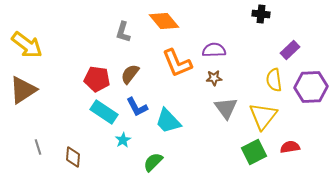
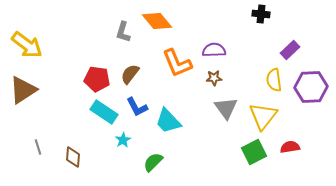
orange diamond: moved 7 px left
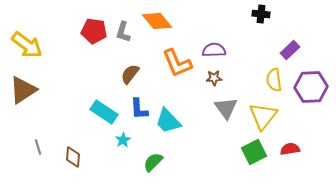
red pentagon: moved 3 px left, 48 px up
blue L-shape: moved 2 px right, 2 px down; rotated 25 degrees clockwise
red semicircle: moved 2 px down
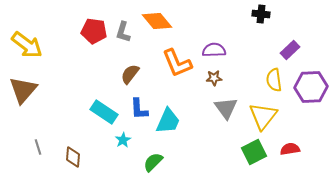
brown triangle: rotated 16 degrees counterclockwise
cyan trapezoid: rotated 112 degrees counterclockwise
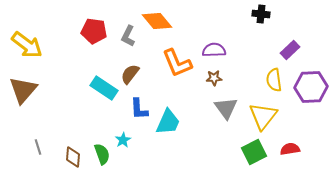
gray L-shape: moved 5 px right, 4 px down; rotated 10 degrees clockwise
cyan rectangle: moved 24 px up
cyan trapezoid: moved 1 px down
green semicircle: moved 51 px left, 8 px up; rotated 115 degrees clockwise
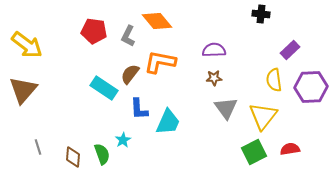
orange L-shape: moved 17 px left, 1 px up; rotated 124 degrees clockwise
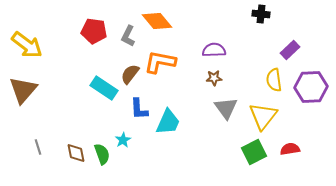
brown diamond: moved 3 px right, 4 px up; rotated 15 degrees counterclockwise
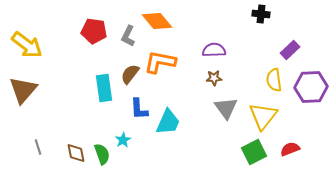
cyan rectangle: rotated 48 degrees clockwise
red semicircle: rotated 12 degrees counterclockwise
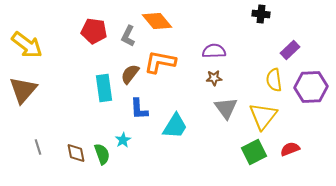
purple semicircle: moved 1 px down
cyan trapezoid: moved 7 px right, 4 px down; rotated 8 degrees clockwise
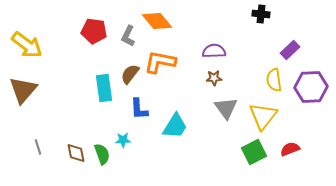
cyan star: rotated 28 degrees clockwise
